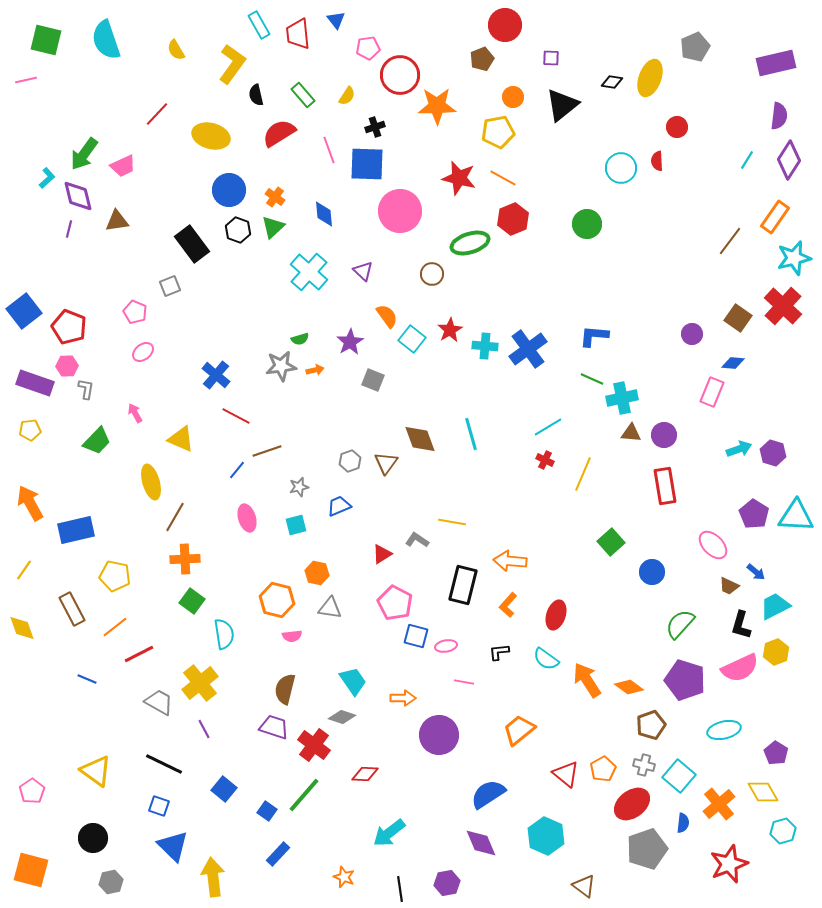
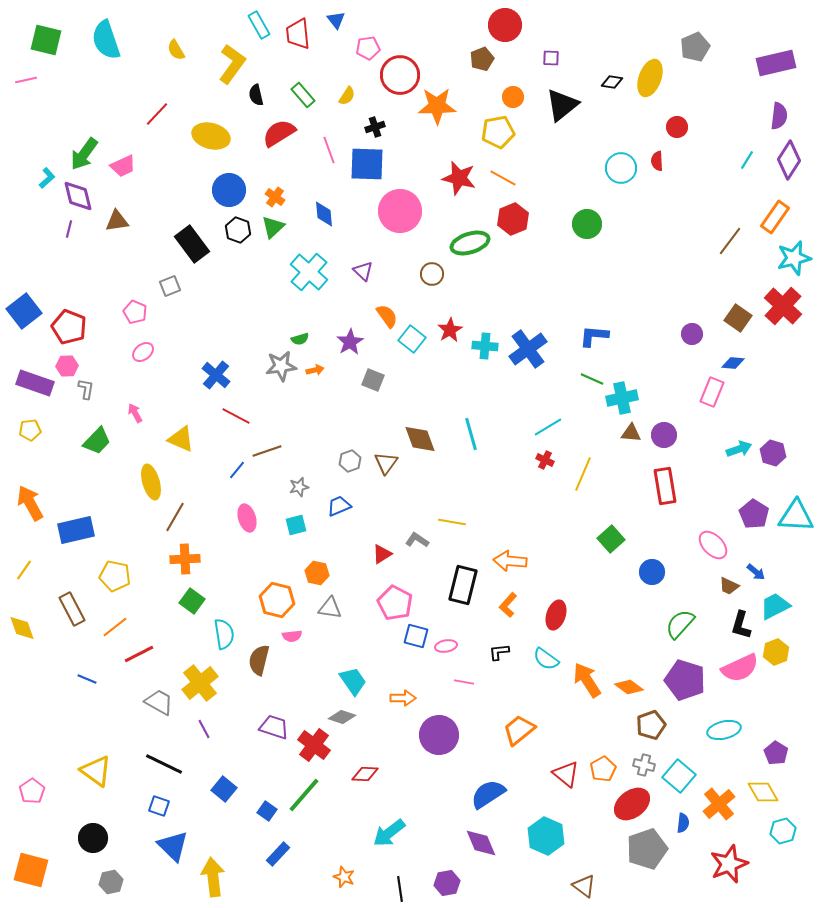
green square at (611, 542): moved 3 px up
brown semicircle at (285, 689): moved 26 px left, 29 px up
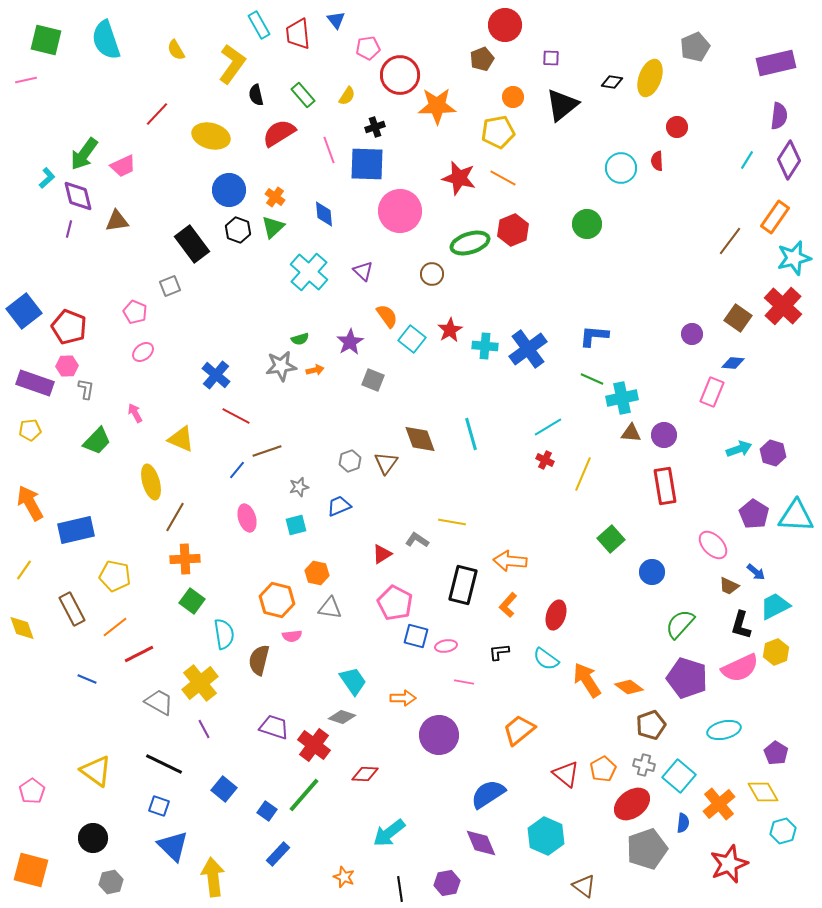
red hexagon at (513, 219): moved 11 px down
purple pentagon at (685, 680): moved 2 px right, 2 px up
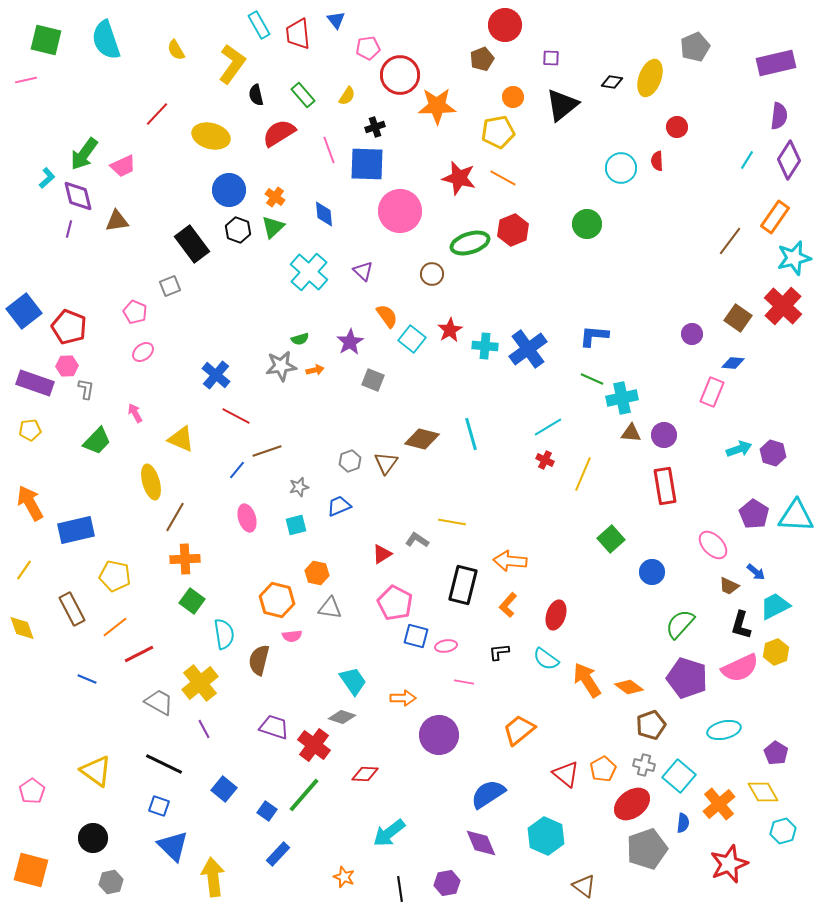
brown diamond at (420, 439): moved 2 px right; rotated 56 degrees counterclockwise
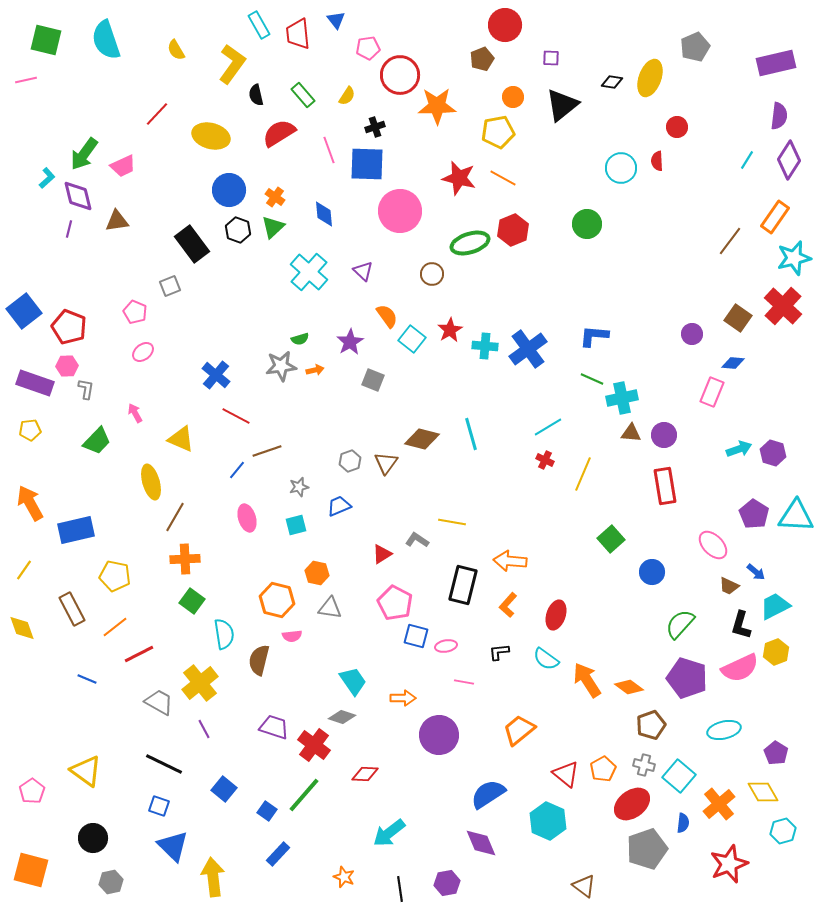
yellow triangle at (96, 771): moved 10 px left
cyan hexagon at (546, 836): moved 2 px right, 15 px up
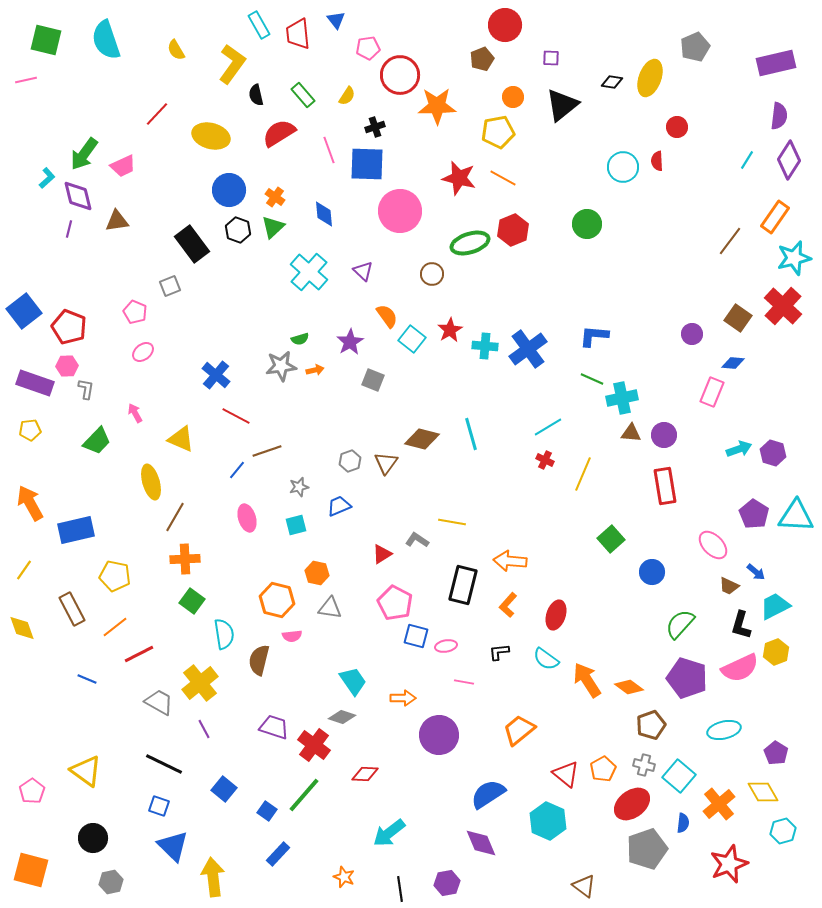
cyan circle at (621, 168): moved 2 px right, 1 px up
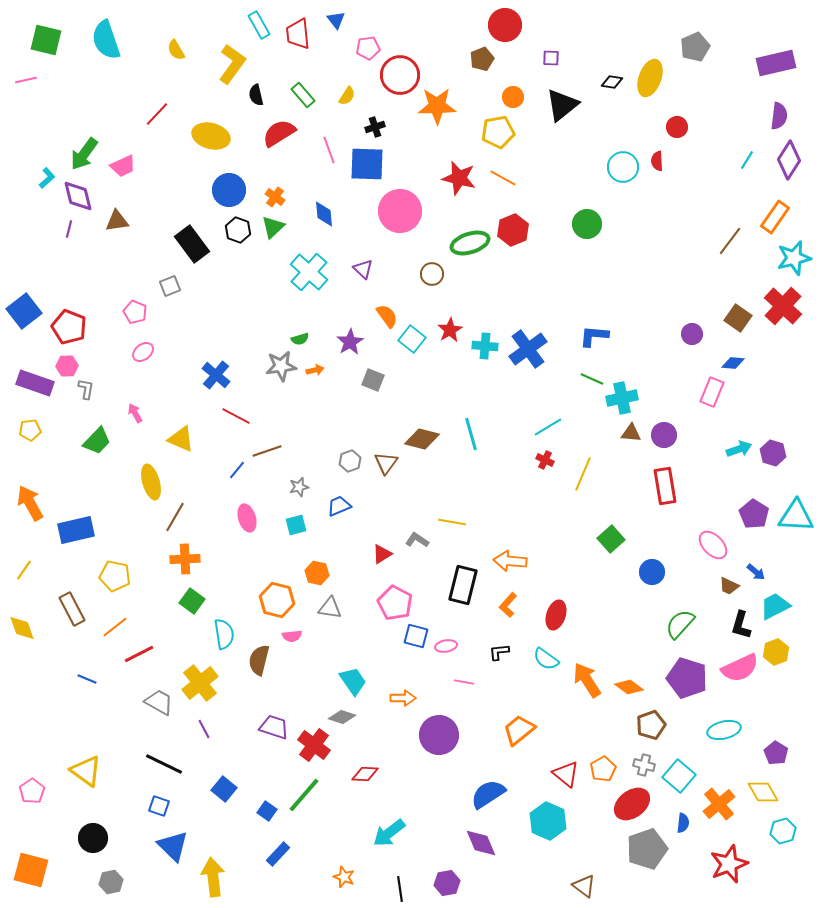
purple triangle at (363, 271): moved 2 px up
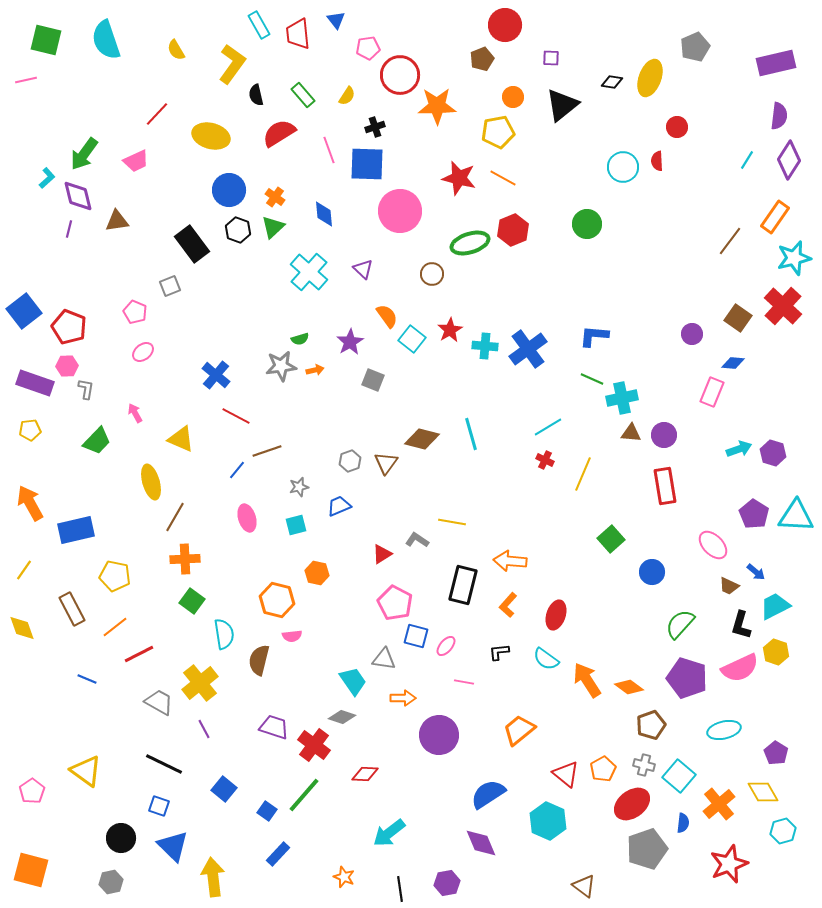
pink trapezoid at (123, 166): moved 13 px right, 5 px up
gray triangle at (330, 608): moved 54 px right, 51 px down
pink ellipse at (446, 646): rotated 40 degrees counterclockwise
yellow hexagon at (776, 652): rotated 20 degrees counterclockwise
black circle at (93, 838): moved 28 px right
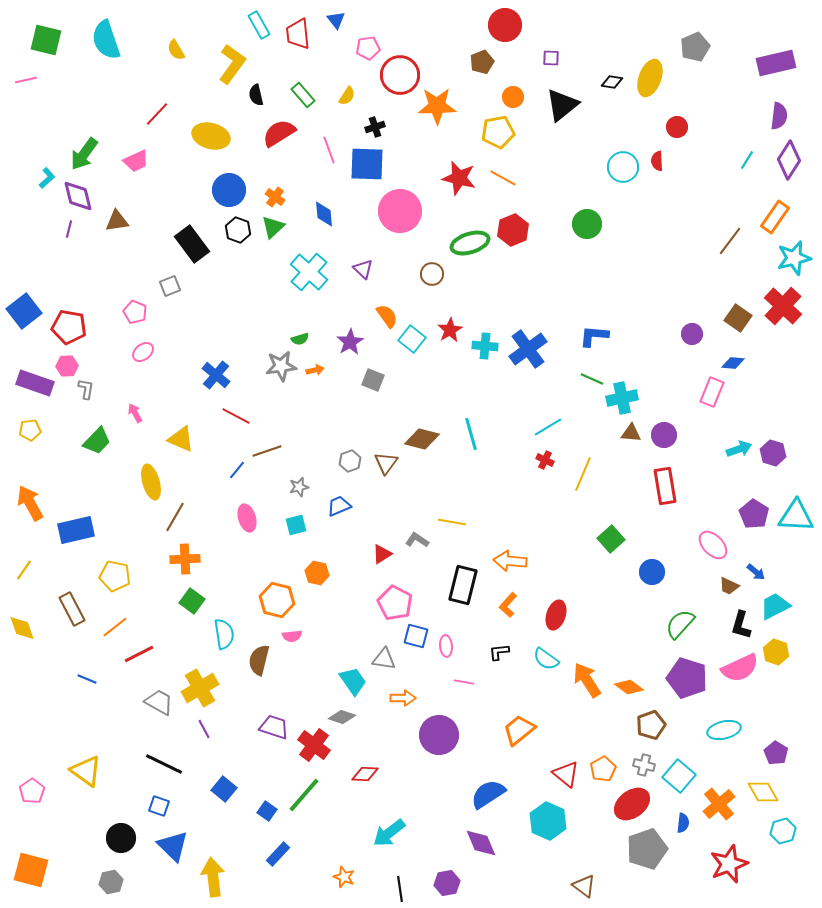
brown pentagon at (482, 59): moved 3 px down
red pentagon at (69, 327): rotated 12 degrees counterclockwise
pink ellipse at (446, 646): rotated 45 degrees counterclockwise
yellow cross at (200, 683): moved 5 px down; rotated 9 degrees clockwise
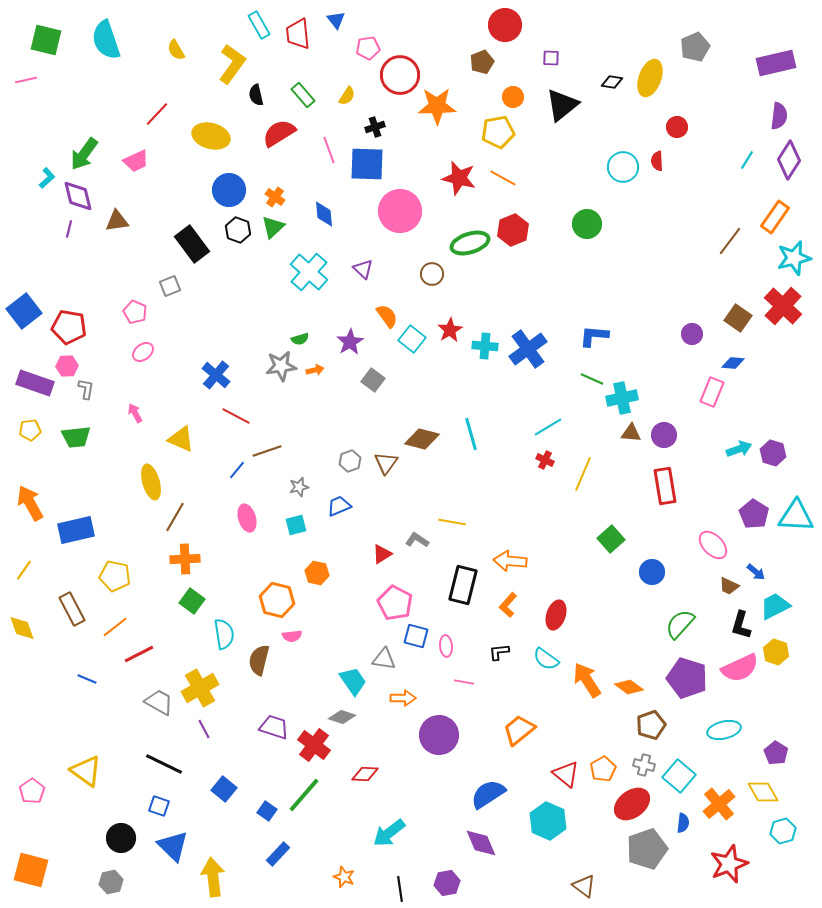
gray square at (373, 380): rotated 15 degrees clockwise
green trapezoid at (97, 441): moved 21 px left, 4 px up; rotated 40 degrees clockwise
